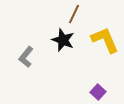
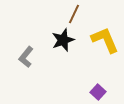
black star: rotated 30 degrees clockwise
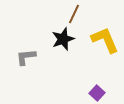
black star: moved 1 px up
gray L-shape: rotated 45 degrees clockwise
purple square: moved 1 px left, 1 px down
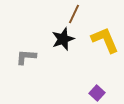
gray L-shape: rotated 10 degrees clockwise
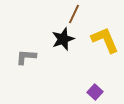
purple square: moved 2 px left, 1 px up
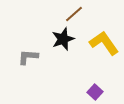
brown line: rotated 24 degrees clockwise
yellow L-shape: moved 1 px left, 3 px down; rotated 12 degrees counterclockwise
gray L-shape: moved 2 px right
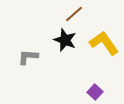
black star: moved 2 px right, 1 px down; rotated 30 degrees counterclockwise
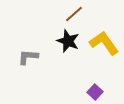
black star: moved 3 px right, 1 px down
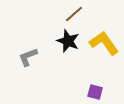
gray L-shape: rotated 25 degrees counterclockwise
purple square: rotated 28 degrees counterclockwise
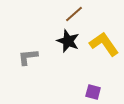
yellow L-shape: moved 1 px down
gray L-shape: rotated 15 degrees clockwise
purple square: moved 2 px left
